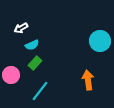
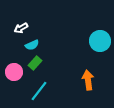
pink circle: moved 3 px right, 3 px up
cyan line: moved 1 px left
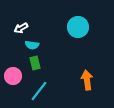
cyan circle: moved 22 px left, 14 px up
cyan semicircle: rotated 32 degrees clockwise
green rectangle: rotated 56 degrees counterclockwise
pink circle: moved 1 px left, 4 px down
orange arrow: moved 1 px left
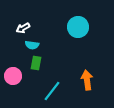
white arrow: moved 2 px right
green rectangle: moved 1 px right; rotated 24 degrees clockwise
cyan line: moved 13 px right
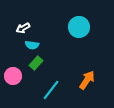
cyan circle: moved 1 px right
green rectangle: rotated 32 degrees clockwise
orange arrow: rotated 42 degrees clockwise
cyan line: moved 1 px left, 1 px up
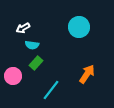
orange arrow: moved 6 px up
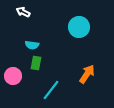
white arrow: moved 16 px up; rotated 56 degrees clockwise
green rectangle: rotated 32 degrees counterclockwise
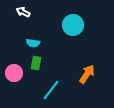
cyan circle: moved 6 px left, 2 px up
cyan semicircle: moved 1 px right, 2 px up
pink circle: moved 1 px right, 3 px up
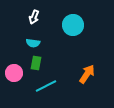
white arrow: moved 11 px right, 5 px down; rotated 96 degrees counterclockwise
cyan line: moved 5 px left, 4 px up; rotated 25 degrees clockwise
